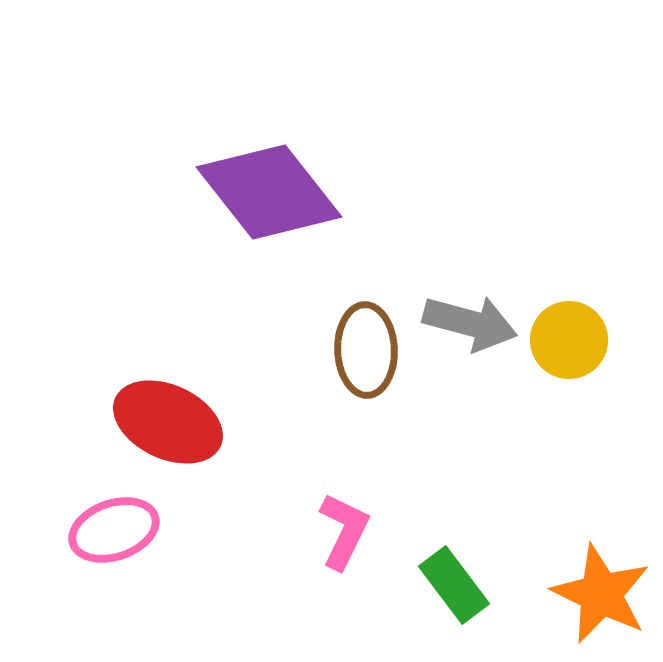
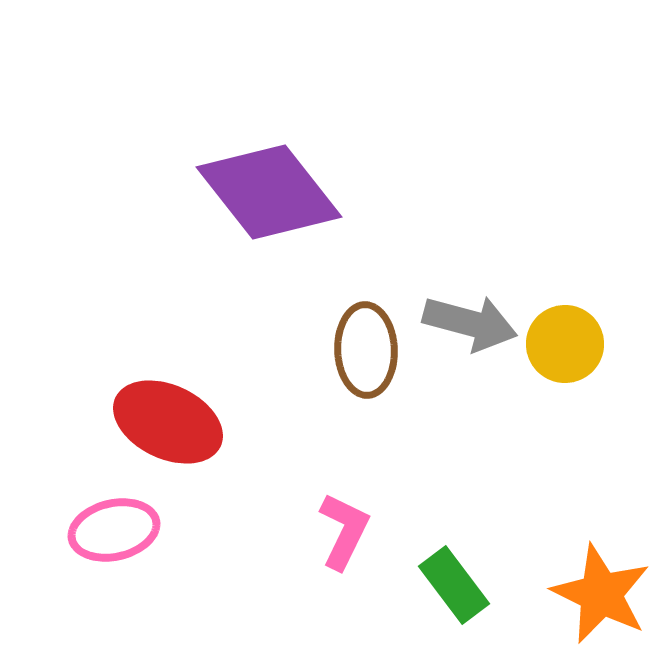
yellow circle: moved 4 px left, 4 px down
pink ellipse: rotated 6 degrees clockwise
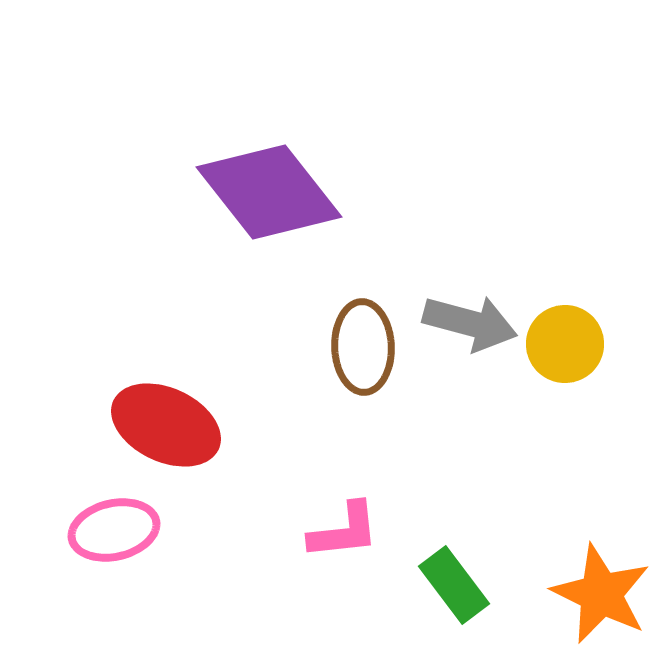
brown ellipse: moved 3 px left, 3 px up
red ellipse: moved 2 px left, 3 px down
pink L-shape: rotated 58 degrees clockwise
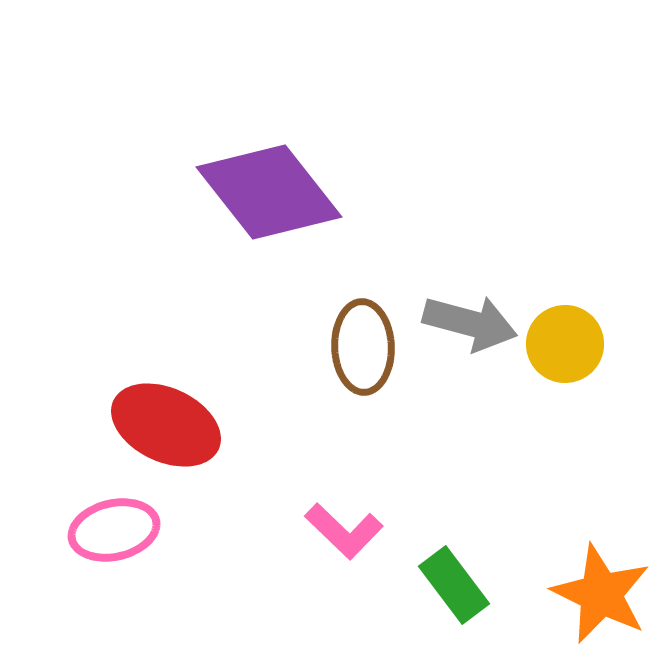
pink L-shape: rotated 50 degrees clockwise
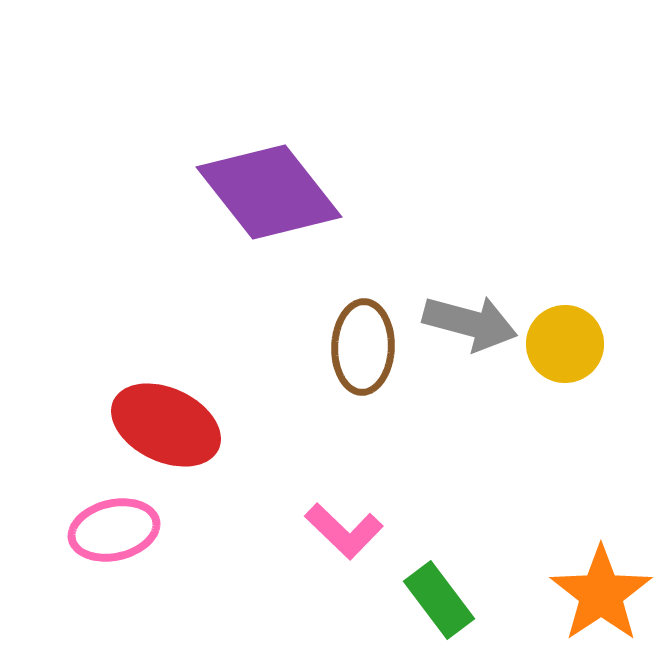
brown ellipse: rotated 4 degrees clockwise
green rectangle: moved 15 px left, 15 px down
orange star: rotated 12 degrees clockwise
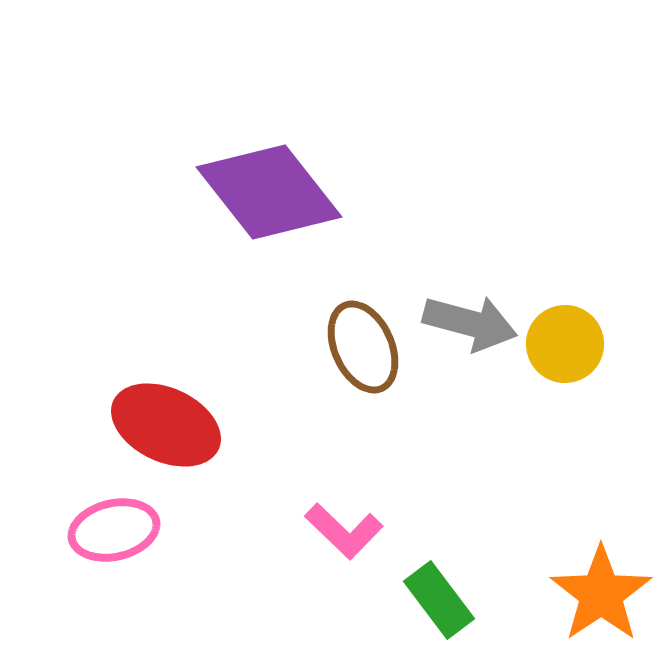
brown ellipse: rotated 26 degrees counterclockwise
